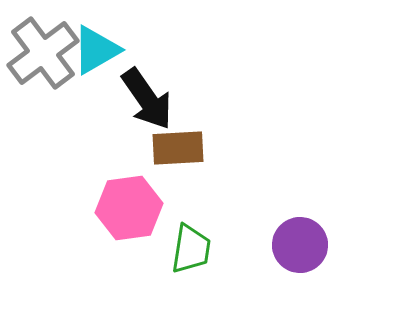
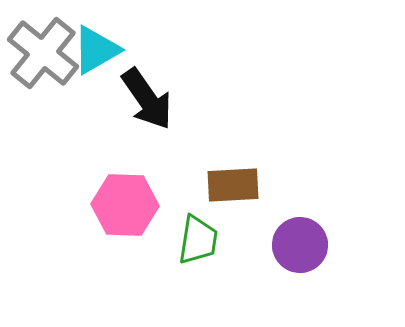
gray cross: rotated 14 degrees counterclockwise
brown rectangle: moved 55 px right, 37 px down
pink hexagon: moved 4 px left, 3 px up; rotated 10 degrees clockwise
green trapezoid: moved 7 px right, 9 px up
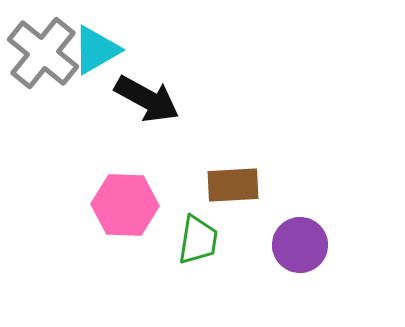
black arrow: rotated 26 degrees counterclockwise
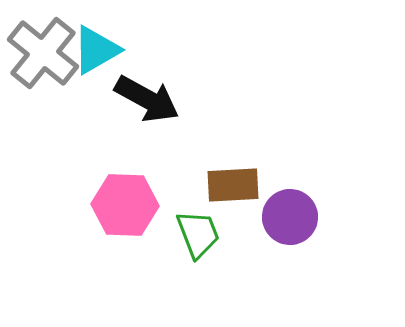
green trapezoid: moved 6 px up; rotated 30 degrees counterclockwise
purple circle: moved 10 px left, 28 px up
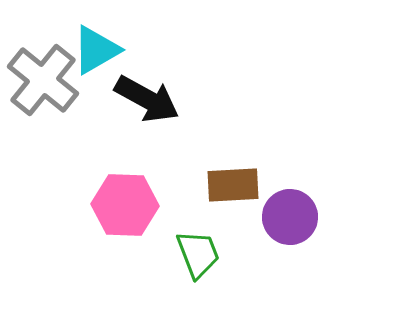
gray cross: moved 27 px down
green trapezoid: moved 20 px down
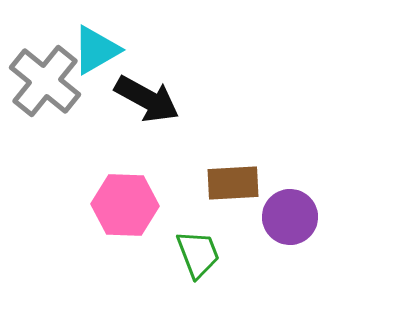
gray cross: moved 2 px right, 1 px down
brown rectangle: moved 2 px up
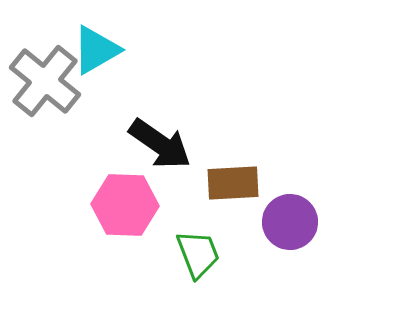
black arrow: moved 13 px right, 45 px down; rotated 6 degrees clockwise
purple circle: moved 5 px down
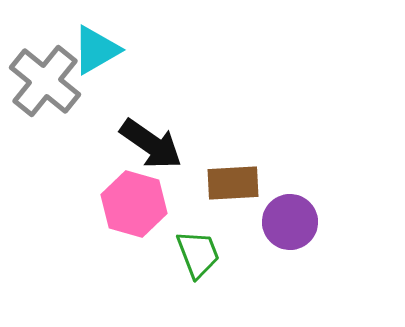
black arrow: moved 9 px left
pink hexagon: moved 9 px right, 1 px up; rotated 14 degrees clockwise
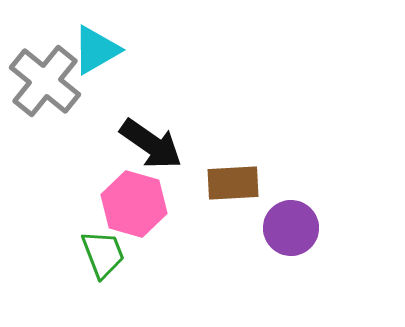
purple circle: moved 1 px right, 6 px down
green trapezoid: moved 95 px left
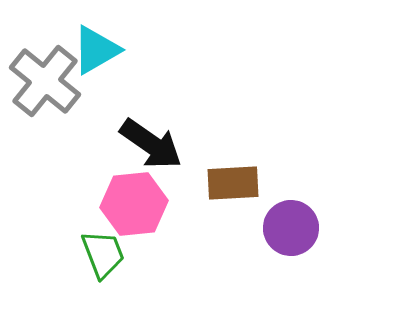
pink hexagon: rotated 22 degrees counterclockwise
